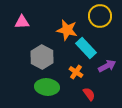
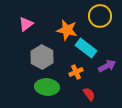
pink triangle: moved 4 px right, 2 px down; rotated 35 degrees counterclockwise
cyan rectangle: rotated 10 degrees counterclockwise
orange cross: rotated 32 degrees clockwise
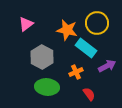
yellow circle: moved 3 px left, 7 px down
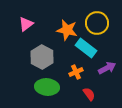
purple arrow: moved 2 px down
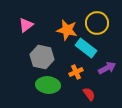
pink triangle: moved 1 px down
gray hexagon: rotated 15 degrees counterclockwise
green ellipse: moved 1 px right, 2 px up
